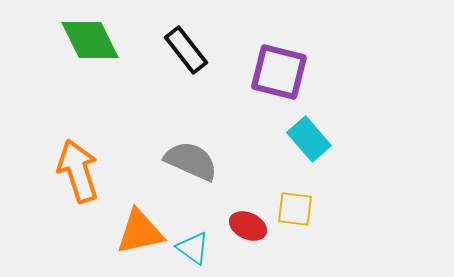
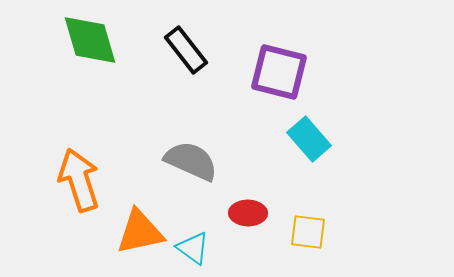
green diamond: rotated 10 degrees clockwise
orange arrow: moved 1 px right, 9 px down
yellow square: moved 13 px right, 23 px down
red ellipse: moved 13 px up; rotated 24 degrees counterclockwise
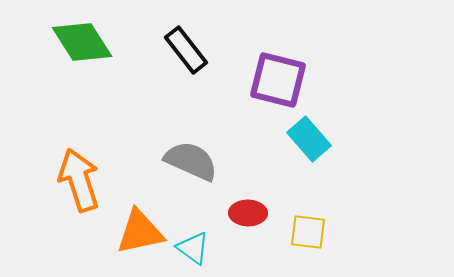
green diamond: moved 8 px left, 2 px down; rotated 16 degrees counterclockwise
purple square: moved 1 px left, 8 px down
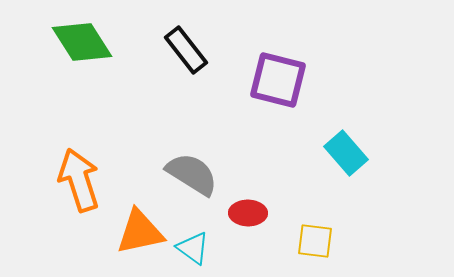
cyan rectangle: moved 37 px right, 14 px down
gray semicircle: moved 1 px right, 13 px down; rotated 8 degrees clockwise
yellow square: moved 7 px right, 9 px down
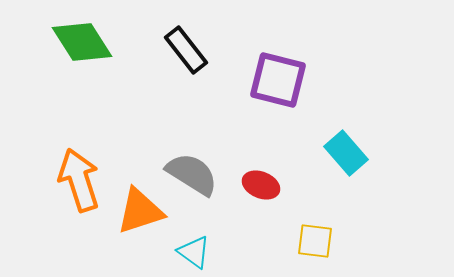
red ellipse: moved 13 px right, 28 px up; rotated 21 degrees clockwise
orange triangle: moved 21 px up; rotated 6 degrees counterclockwise
cyan triangle: moved 1 px right, 4 px down
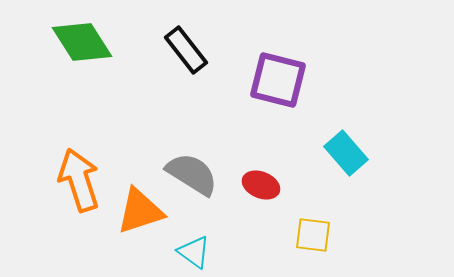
yellow square: moved 2 px left, 6 px up
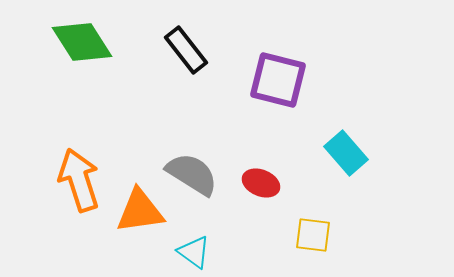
red ellipse: moved 2 px up
orange triangle: rotated 10 degrees clockwise
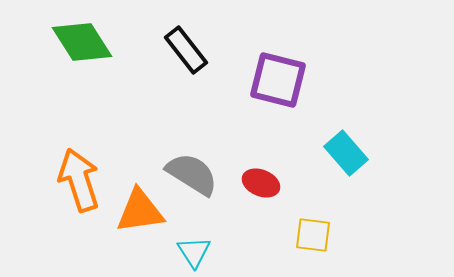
cyan triangle: rotated 21 degrees clockwise
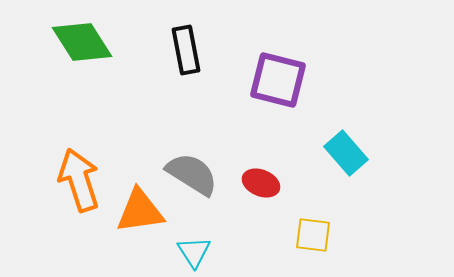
black rectangle: rotated 27 degrees clockwise
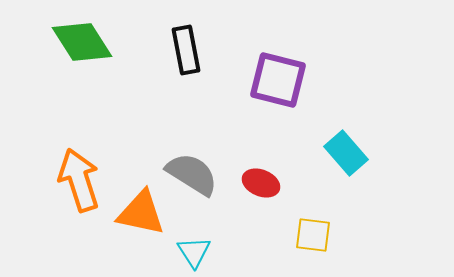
orange triangle: moved 1 px right, 2 px down; rotated 20 degrees clockwise
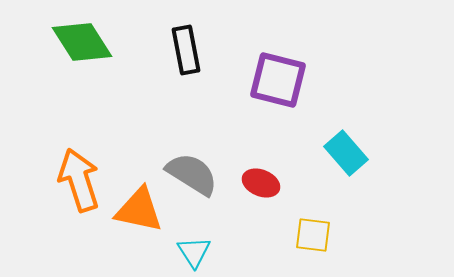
orange triangle: moved 2 px left, 3 px up
